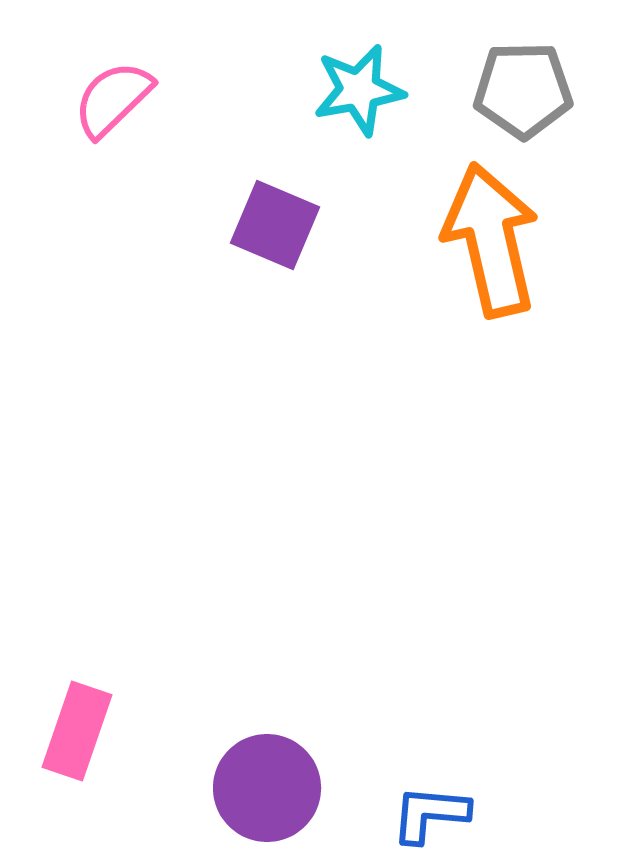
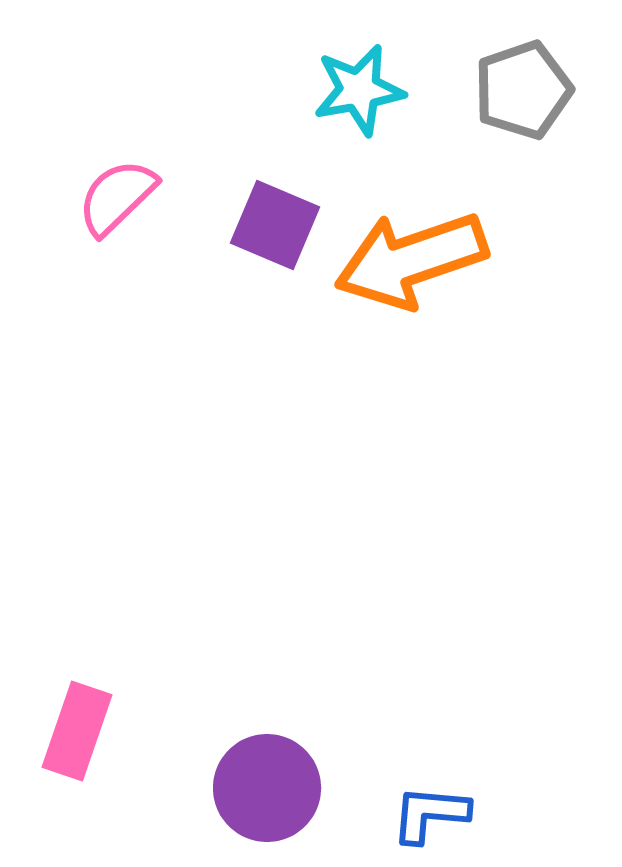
gray pentagon: rotated 18 degrees counterclockwise
pink semicircle: moved 4 px right, 98 px down
orange arrow: moved 80 px left, 20 px down; rotated 96 degrees counterclockwise
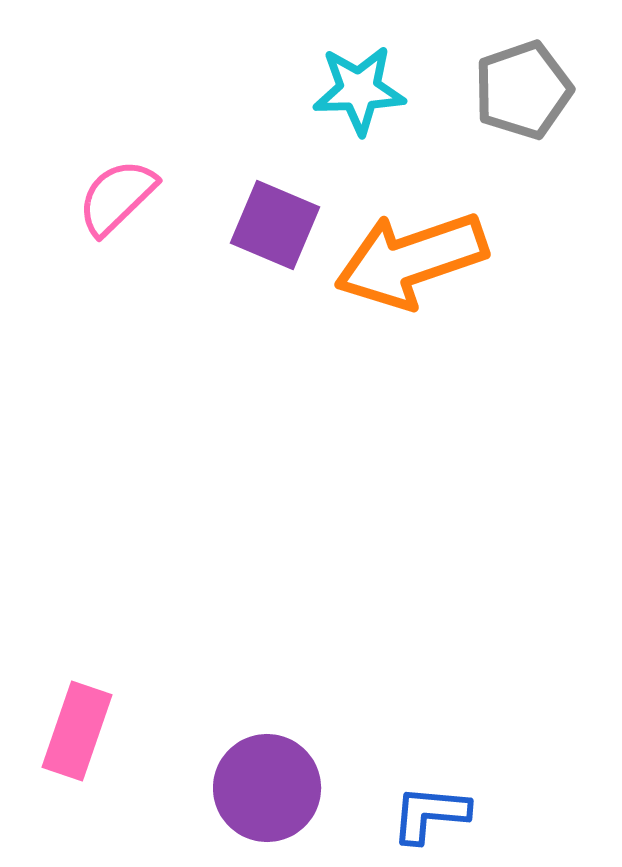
cyan star: rotated 8 degrees clockwise
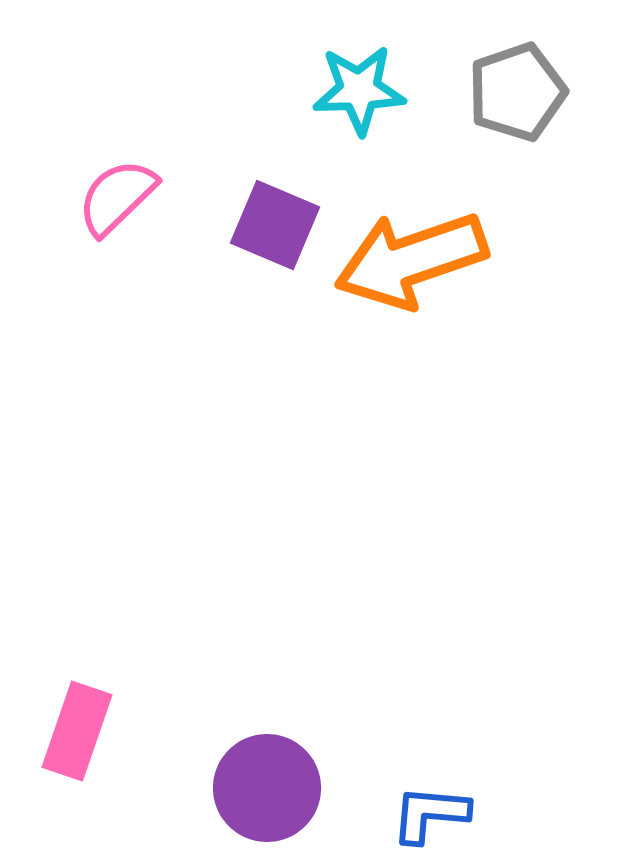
gray pentagon: moved 6 px left, 2 px down
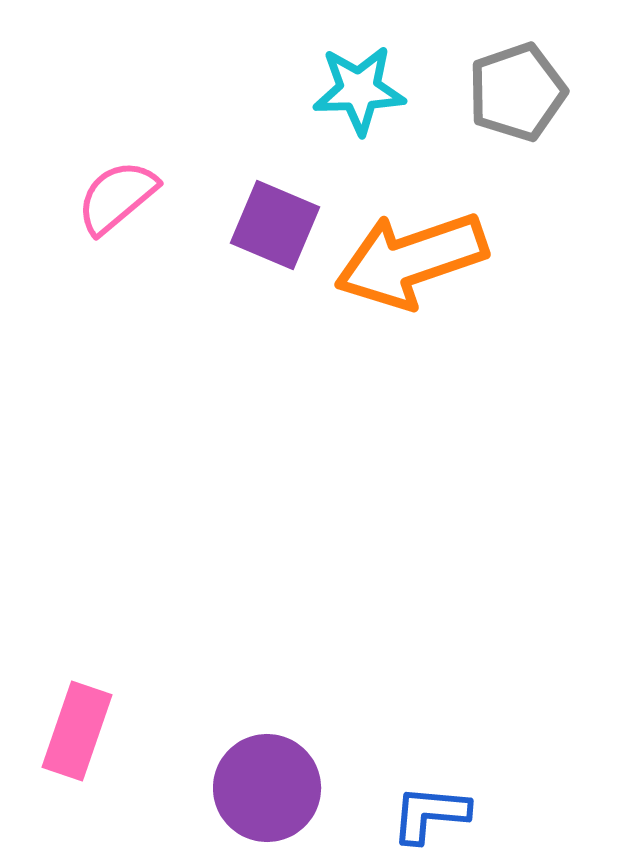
pink semicircle: rotated 4 degrees clockwise
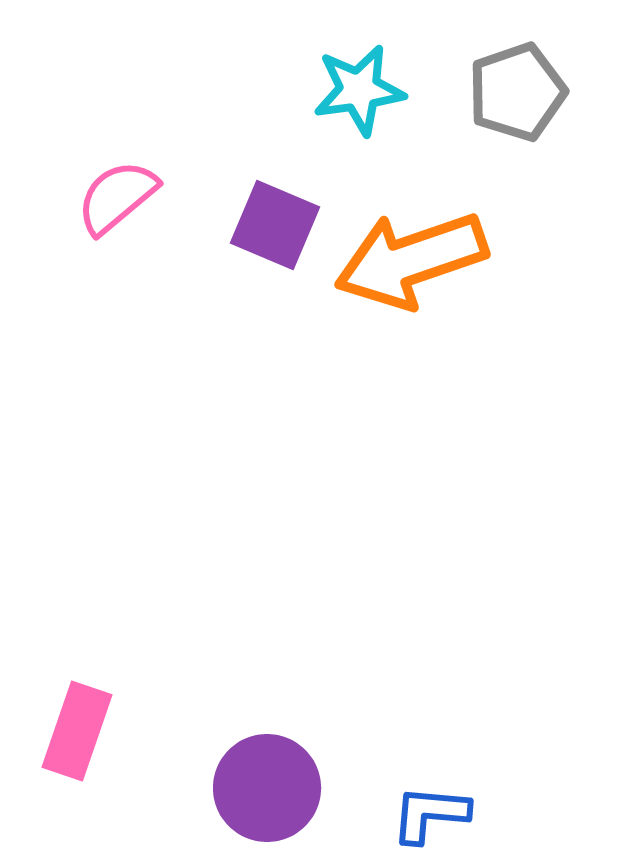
cyan star: rotated 6 degrees counterclockwise
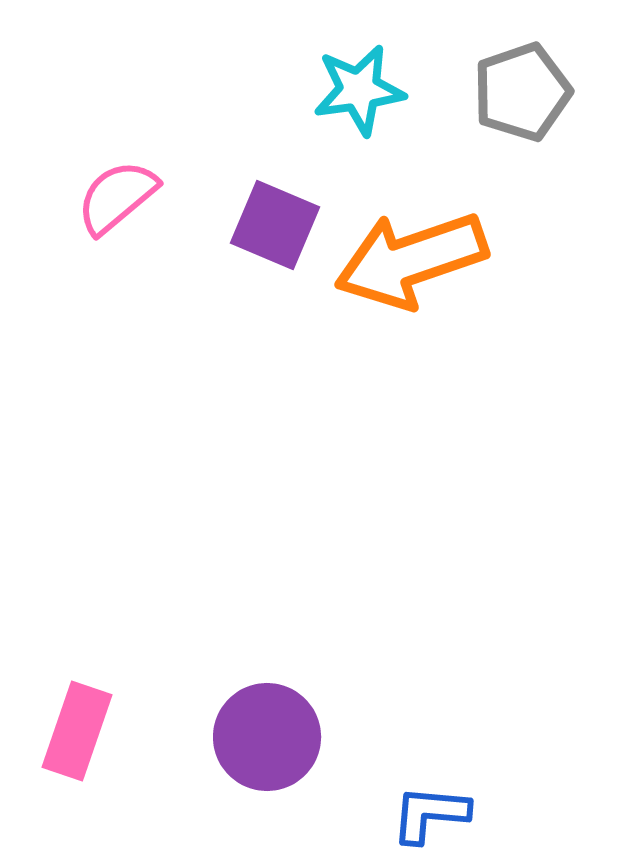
gray pentagon: moved 5 px right
purple circle: moved 51 px up
